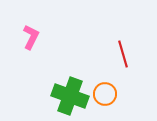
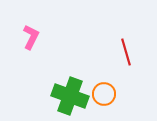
red line: moved 3 px right, 2 px up
orange circle: moved 1 px left
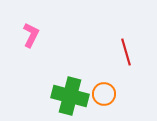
pink L-shape: moved 2 px up
green cross: rotated 6 degrees counterclockwise
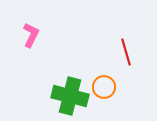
orange circle: moved 7 px up
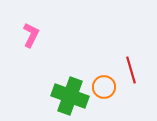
red line: moved 5 px right, 18 px down
green cross: rotated 6 degrees clockwise
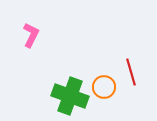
red line: moved 2 px down
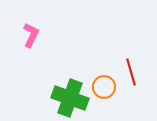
green cross: moved 2 px down
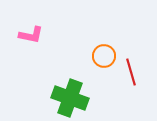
pink L-shape: rotated 75 degrees clockwise
orange circle: moved 31 px up
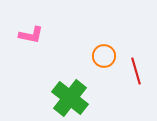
red line: moved 5 px right, 1 px up
green cross: rotated 18 degrees clockwise
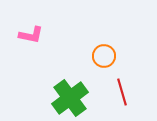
red line: moved 14 px left, 21 px down
green cross: rotated 15 degrees clockwise
